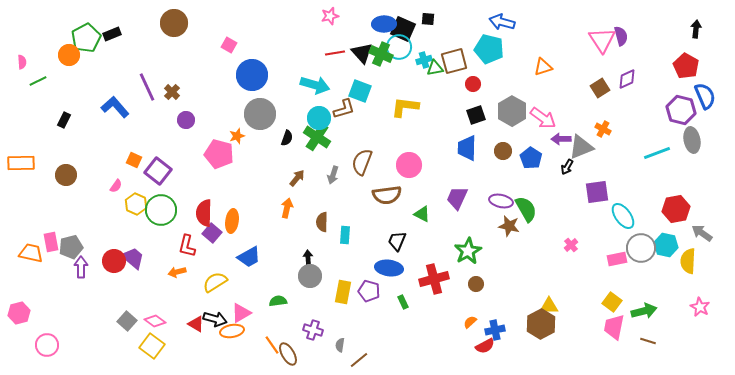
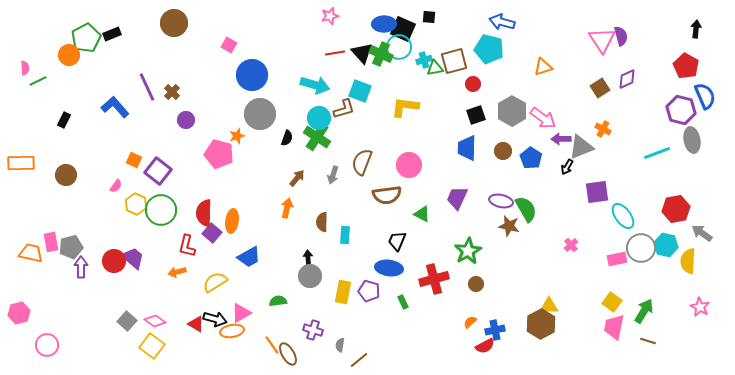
black square at (428, 19): moved 1 px right, 2 px up
pink semicircle at (22, 62): moved 3 px right, 6 px down
green arrow at (644, 311): rotated 45 degrees counterclockwise
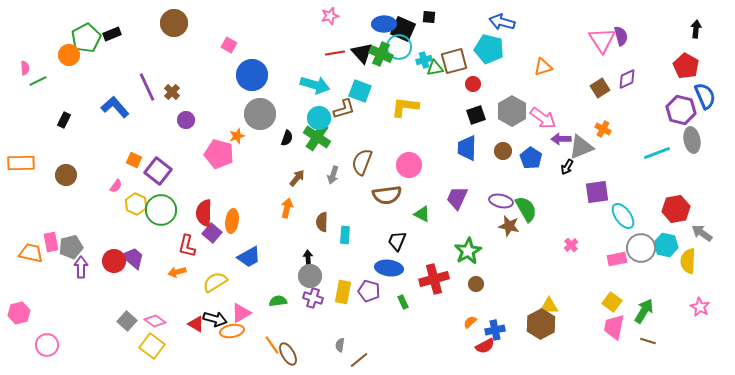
purple cross at (313, 330): moved 32 px up
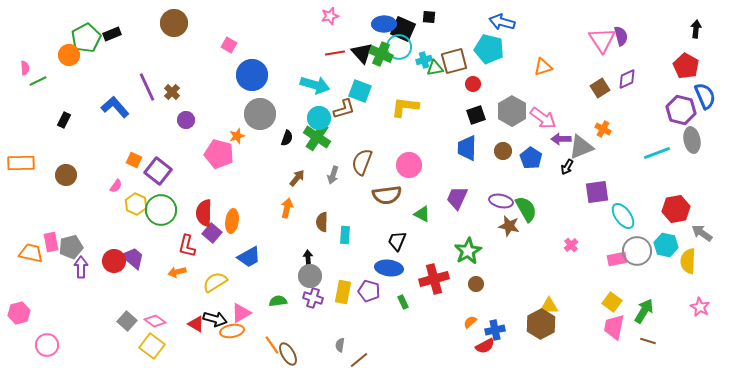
gray circle at (641, 248): moved 4 px left, 3 px down
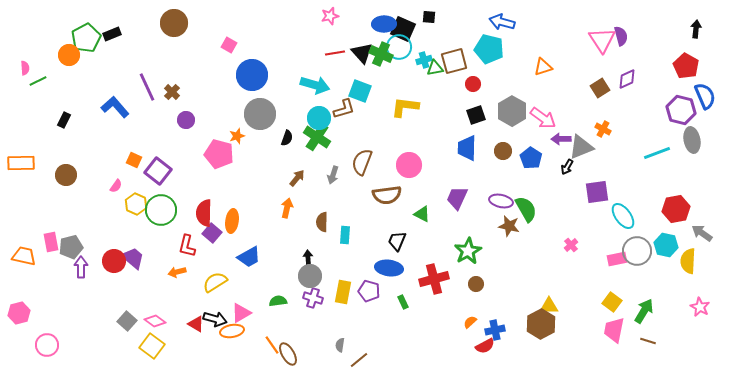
orange trapezoid at (31, 253): moved 7 px left, 3 px down
pink trapezoid at (614, 327): moved 3 px down
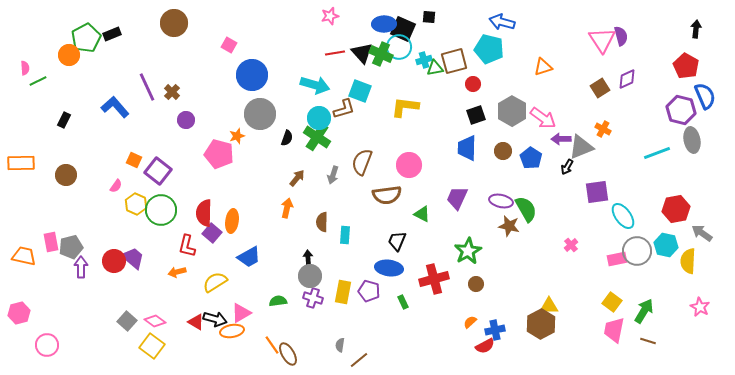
red triangle at (196, 324): moved 2 px up
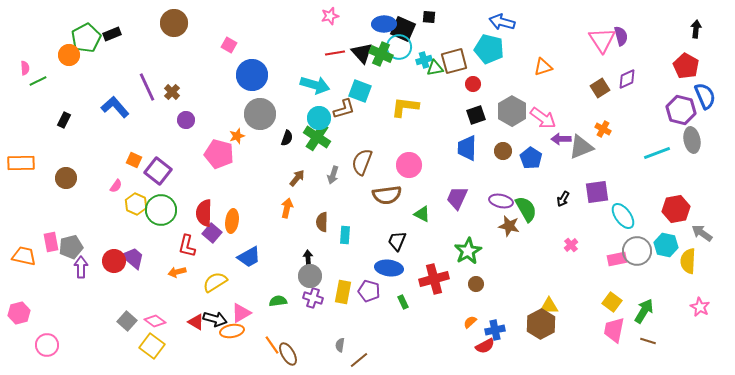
black arrow at (567, 167): moved 4 px left, 32 px down
brown circle at (66, 175): moved 3 px down
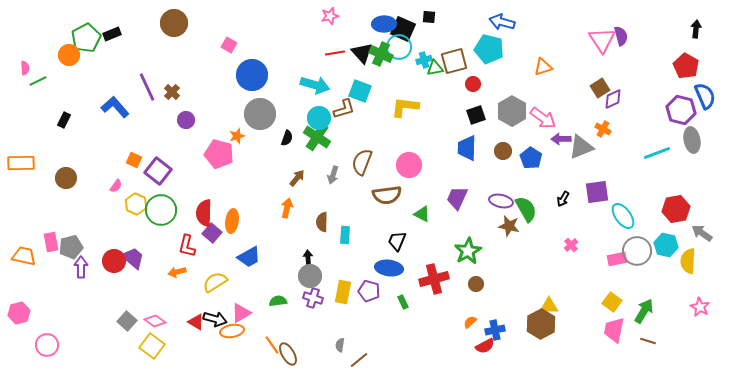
purple diamond at (627, 79): moved 14 px left, 20 px down
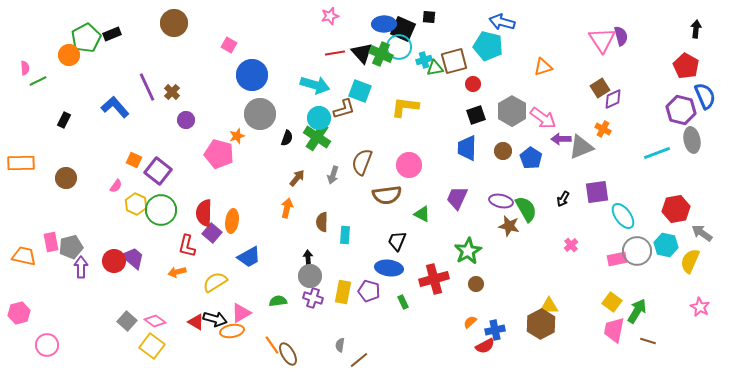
cyan pentagon at (489, 49): moved 1 px left, 3 px up
yellow semicircle at (688, 261): moved 2 px right; rotated 20 degrees clockwise
green arrow at (644, 311): moved 7 px left
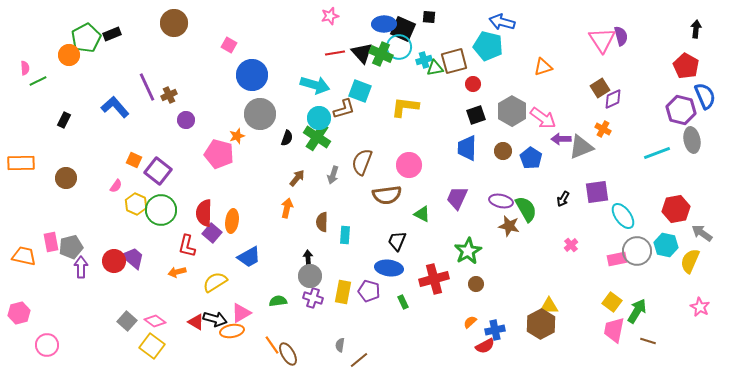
brown cross at (172, 92): moved 3 px left, 3 px down; rotated 21 degrees clockwise
